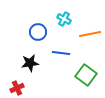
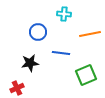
cyan cross: moved 5 px up; rotated 24 degrees counterclockwise
green square: rotated 30 degrees clockwise
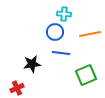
blue circle: moved 17 px right
black star: moved 2 px right, 1 px down
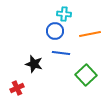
blue circle: moved 1 px up
black star: moved 2 px right; rotated 24 degrees clockwise
green square: rotated 20 degrees counterclockwise
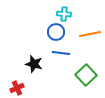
blue circle: moved 1 px right, 1 px down
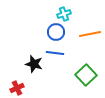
cyan cross: rotated 24 degrees counterclockwise
blue line: moved 6 px left
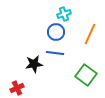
orange line: rotated 55 degrees counterclockwise
black star: rotated 24 degrees counterclockwise
green square: rotated 10 degrees counterclockwise
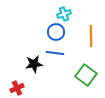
orange line: moved 1 px right, 2 px down; rotated 25 degrees counterclockwise
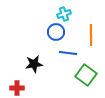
orange line: moved 1 px up
blue line: moved 13 px right
red cross: rotated 24 degrees clockwise
